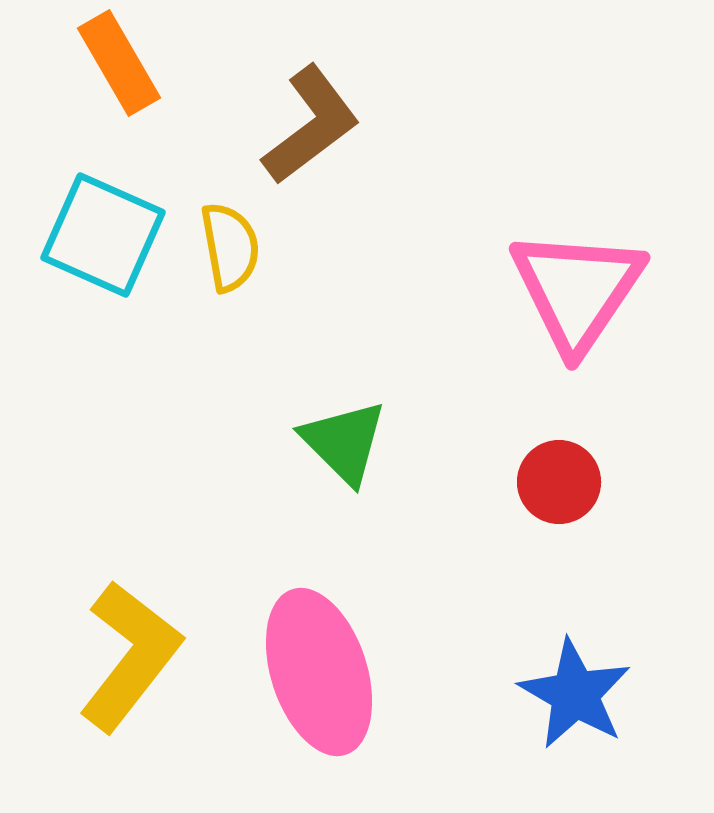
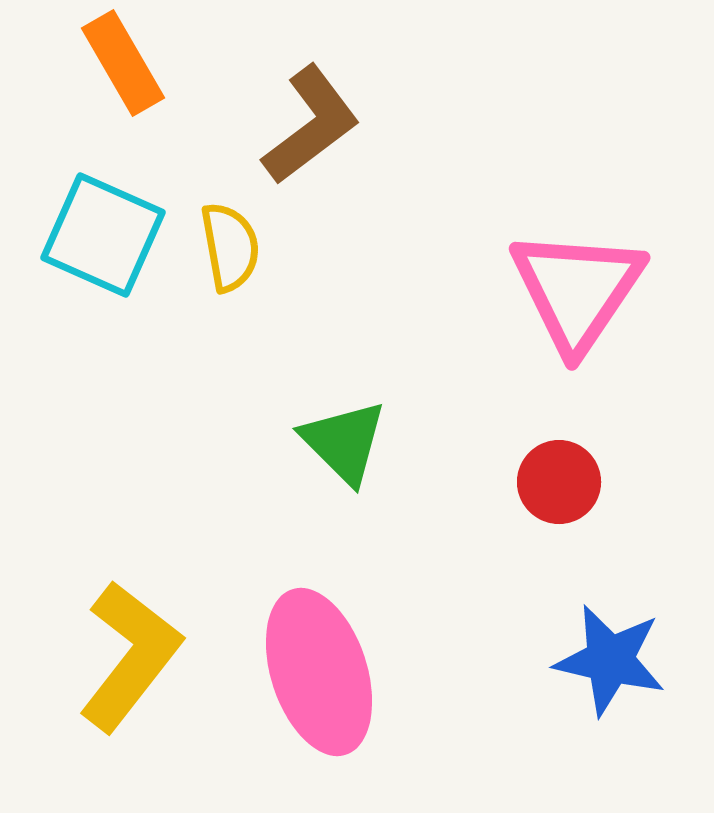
orange rectangle: moved 4 px right
blue star: moved 35 px right, 34 px up; rotated 17 degrees counterclockwise
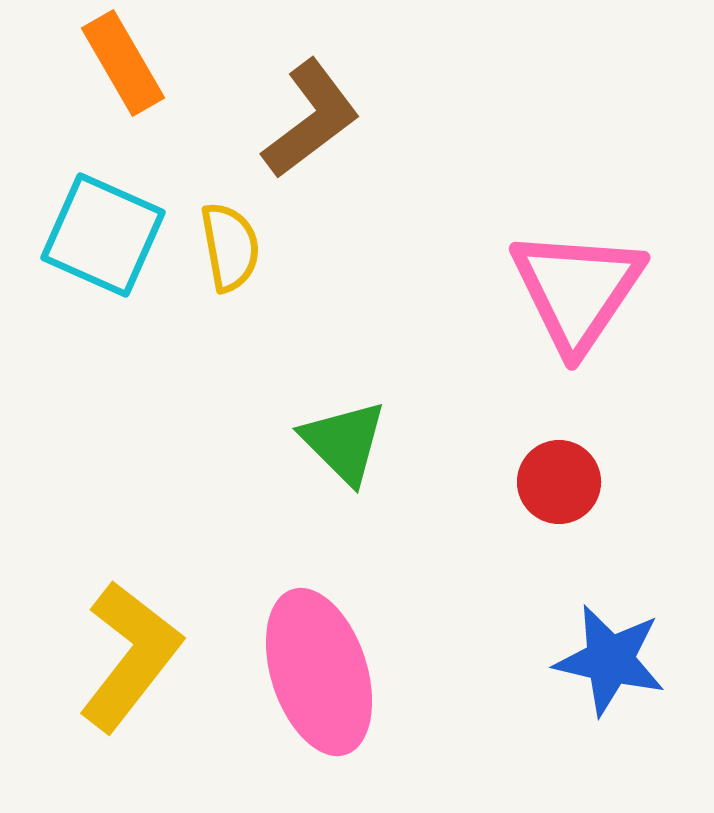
brown L-shape: moved 6 px up
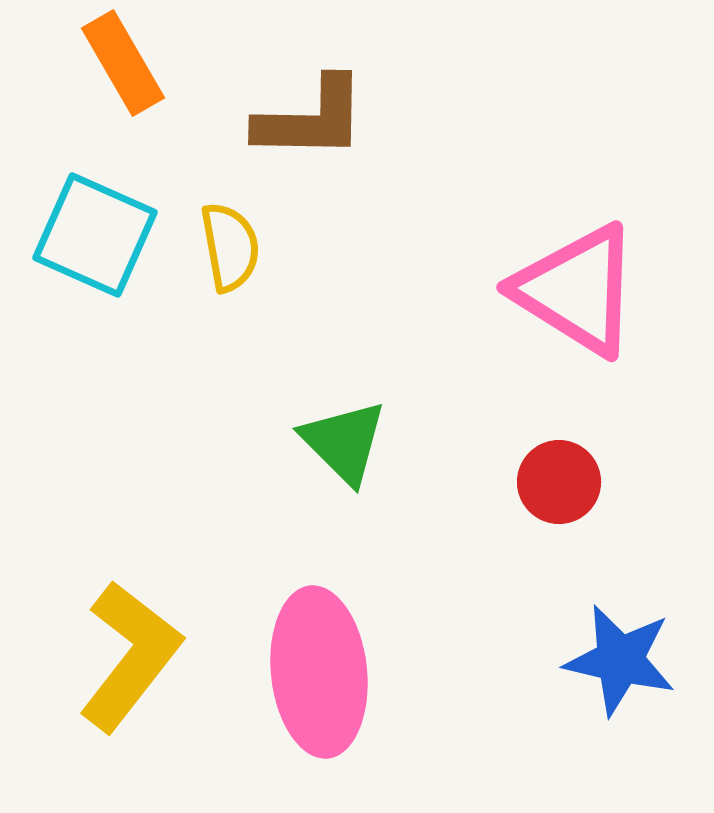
brown L-shape: rotated 38 degrees clockwise
cyan square: moved 8 px left
pink triangle: rotated 32 degrees counterclockwise
blue star: moved 10 px right
pink ellipse: rotated 12 degrees clockwise
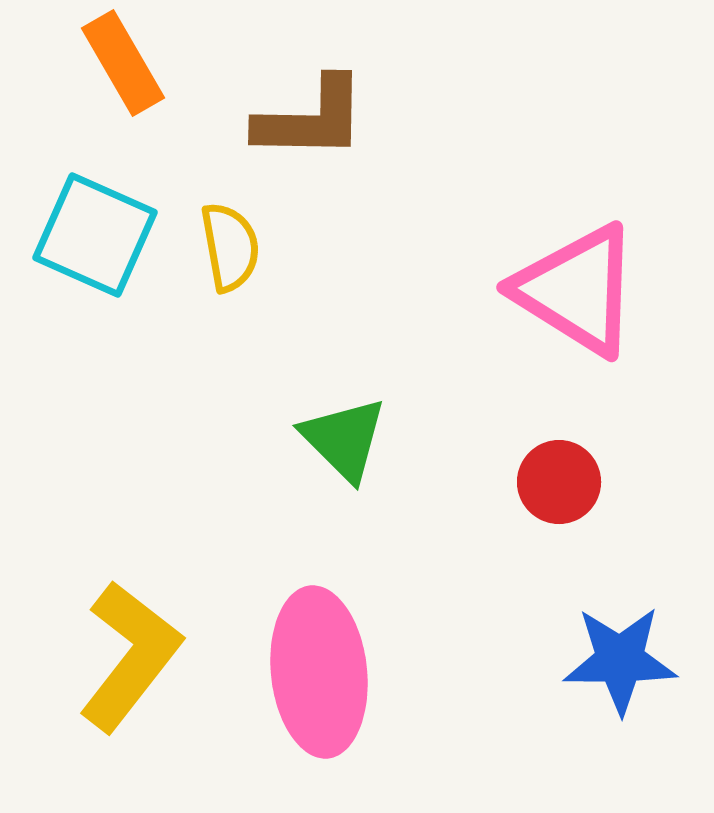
green triangle: moved 3 px up
blue star: rotated 13 degrees counterclockwise
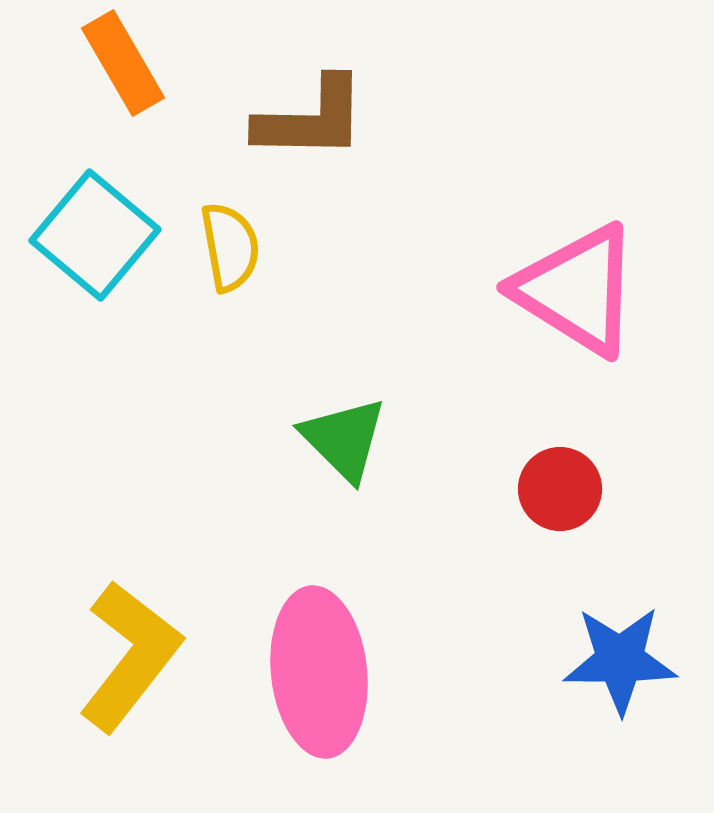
cyan square: rotated 16 degrees clockwise
red circle: moved 1 px right, 7 px down
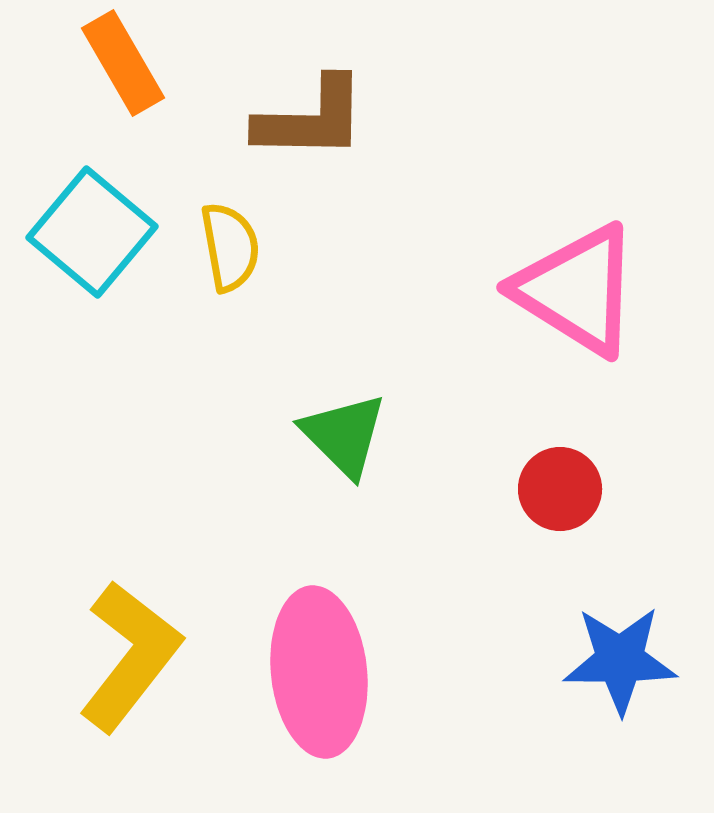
cyan square: moved 3 px left, 3 px up
green triangle: moved 4 px up
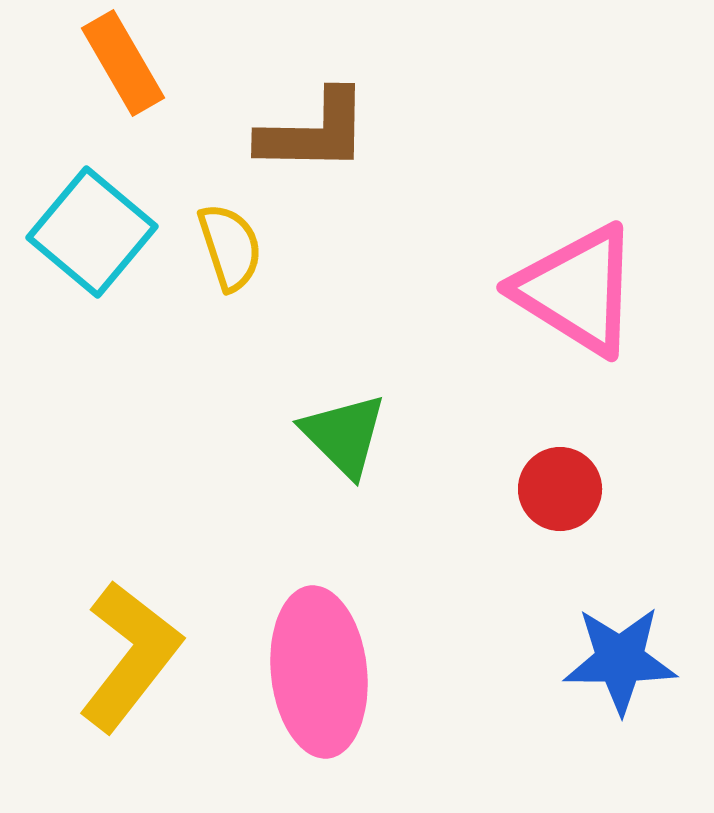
brown L-shape: moved 3 px right, 13 px down
yellow semicircle: rotated 8 degrees counterclockwise
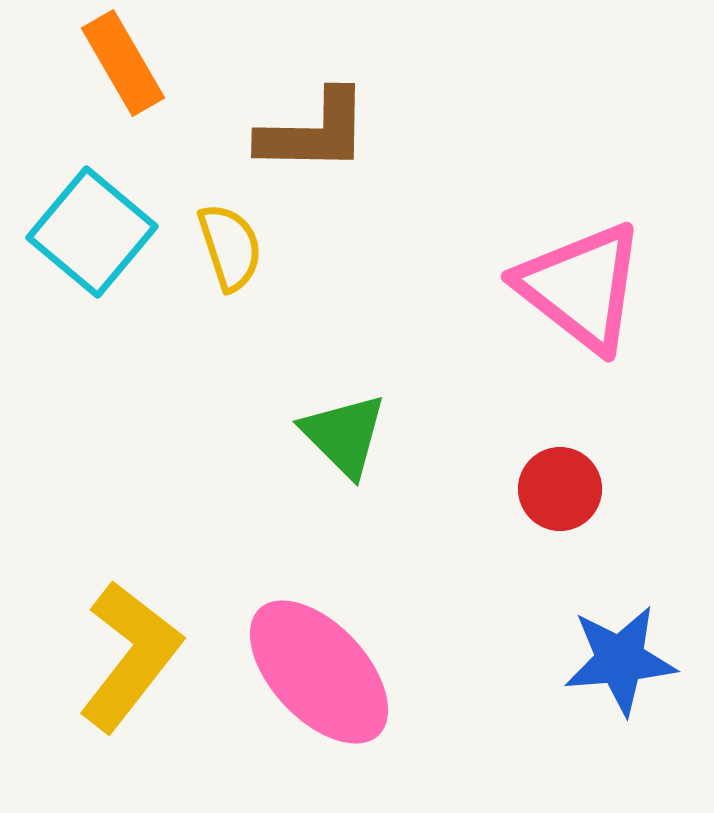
pink triangle: moved 4 px right, 3 px up; rotated 6 degrees clockwise
blue star: rotated 5 degrees counterclockwise
pink ellipse: rotated 37 degrees counterclockwise
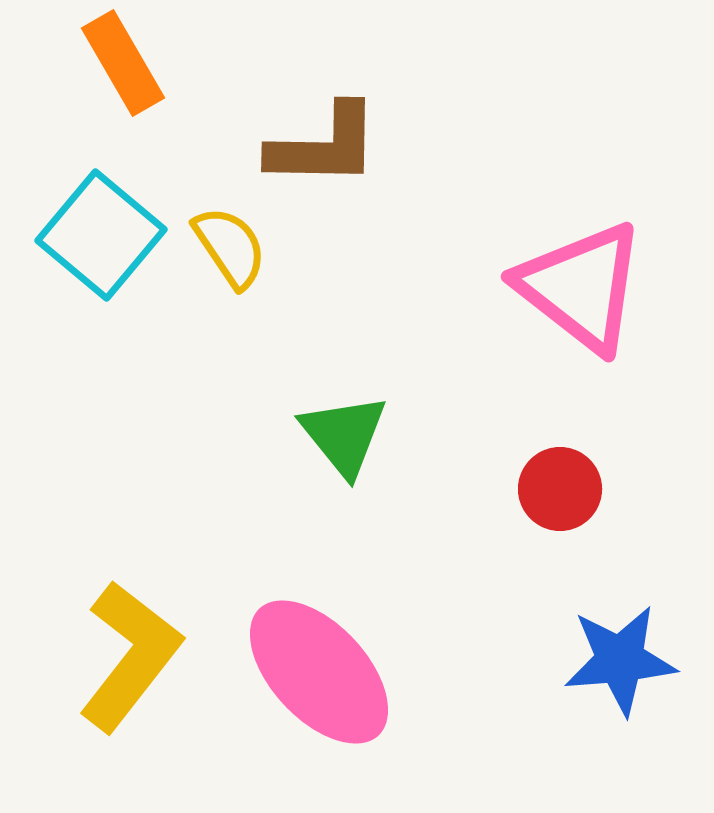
brown L-shape: moved 10 px right, 14 px down
cyan square: moved 9 px right, 3 px down
yellow semicircle: rotated 16 degrees counterclockwise
green triangle: rotated 6 degrees clockwise
